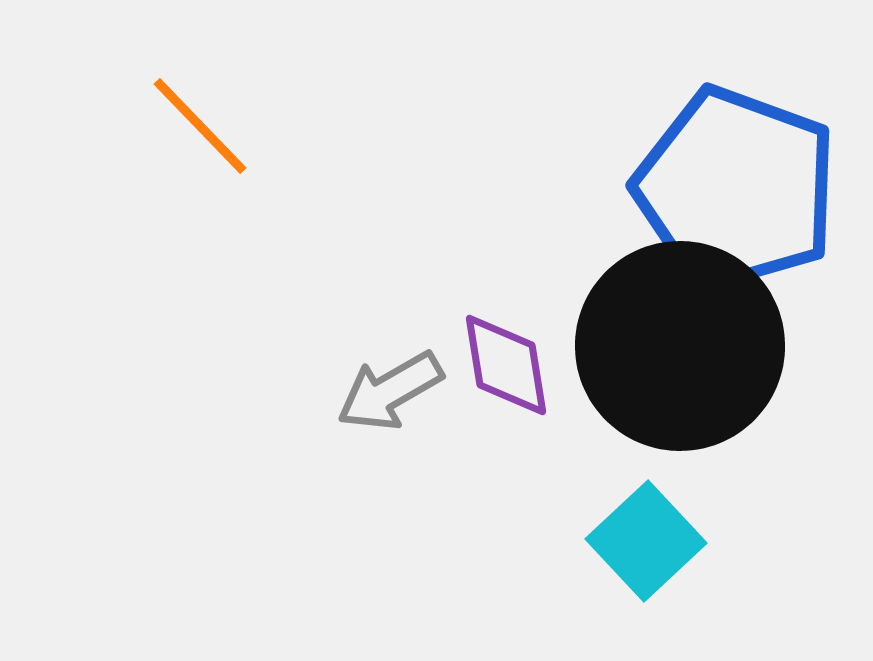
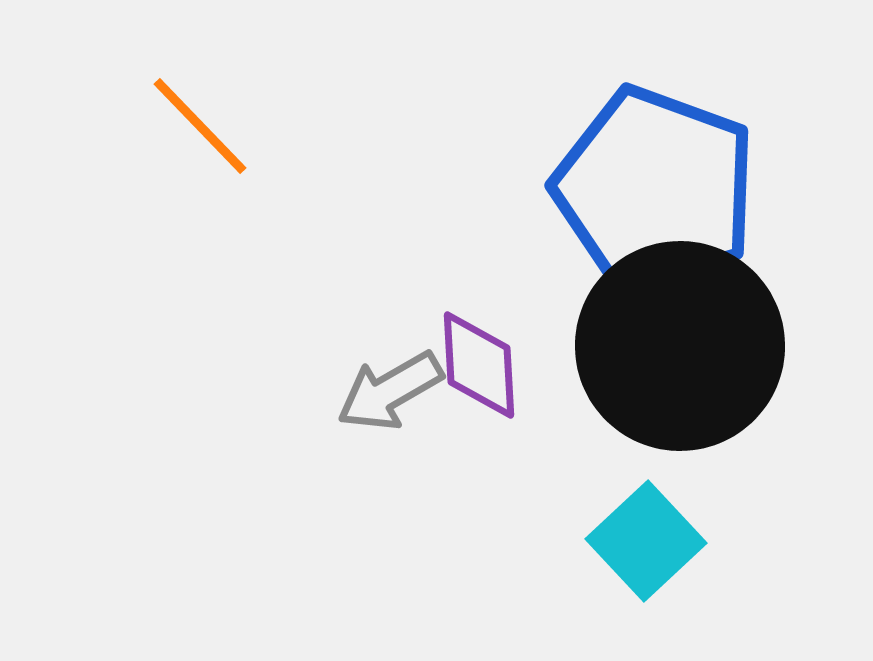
blue pentagon: moved 81 px left
purple diamond: moved 27 px left; rotated 6 degrees clockwise
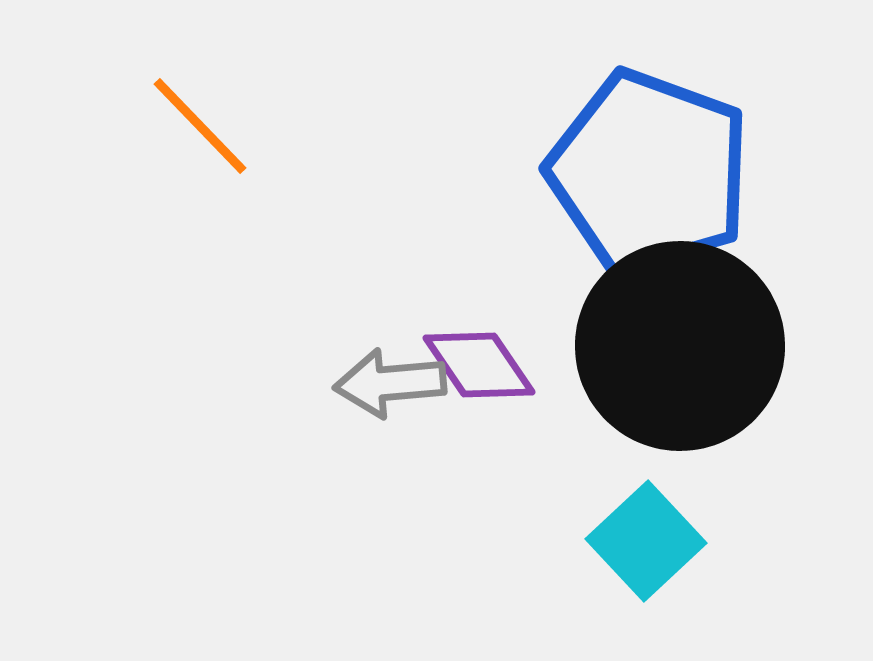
blue pentagon: moved 6 px left, 17 px up
purple diamond: rotated 31 degrees counterclockwise
gray arrow: moved 8 px up; rotated 25 degrees clockwise
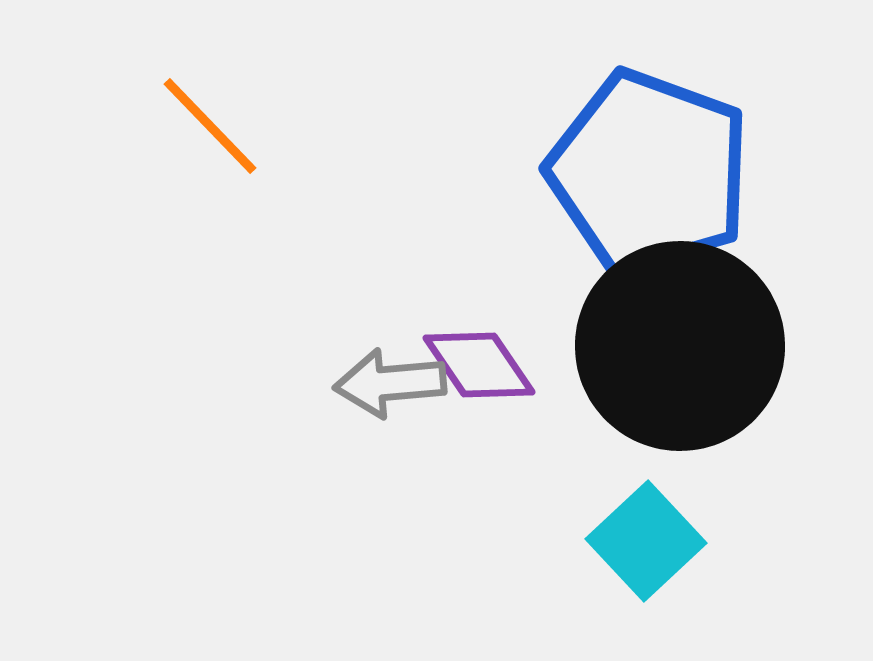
orange line: moved 10 px right
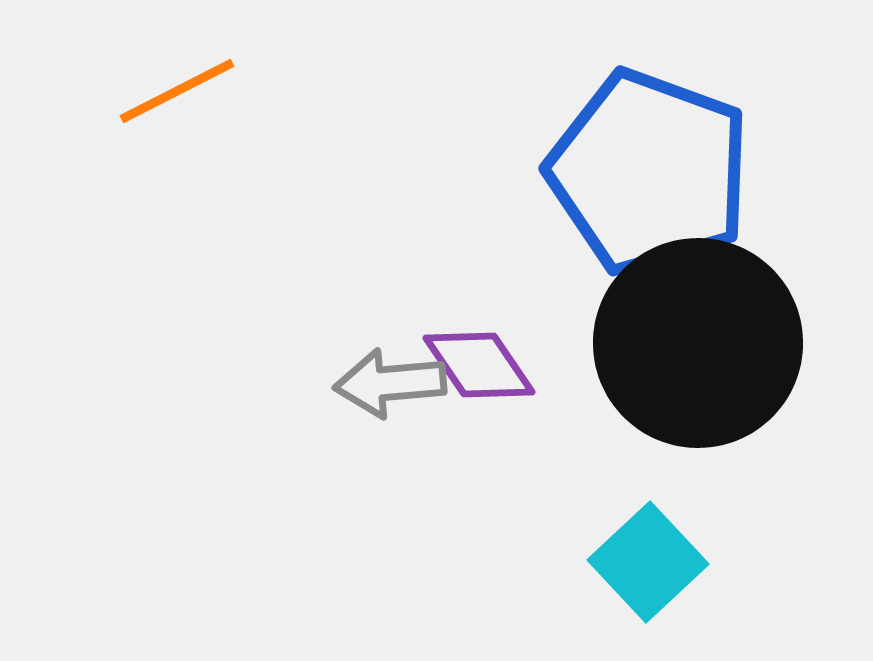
orange line: moved 33 px left, 35 px up; rotated 73 degrees counterclockwise
black circle: moved 18 px right, 3 px up
cyan square: moved 2 px right, 21 px down
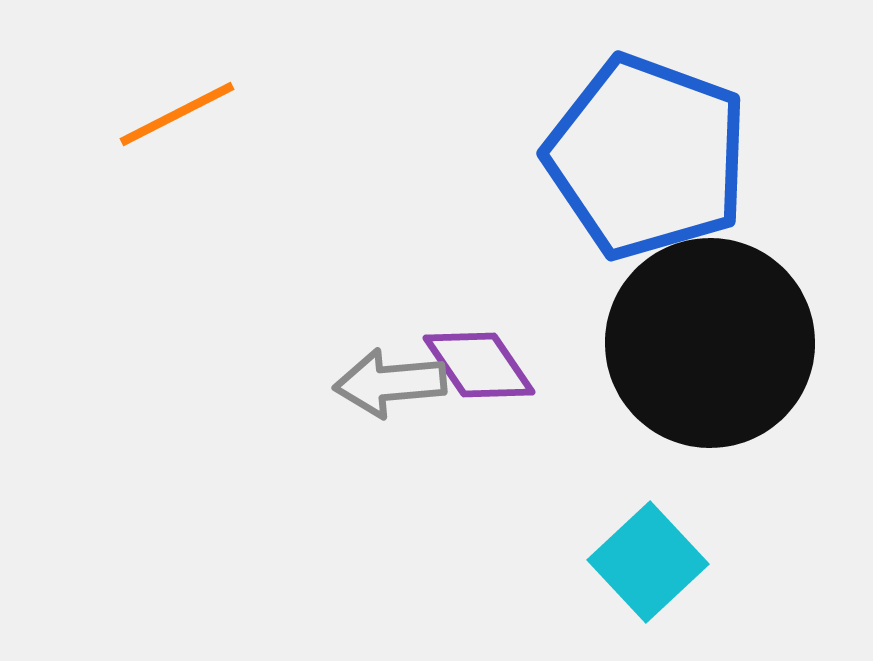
orange line: moved 23 px down
blue pentagon: moved 2 px left, 15 px up
black circle: moved 12 px right
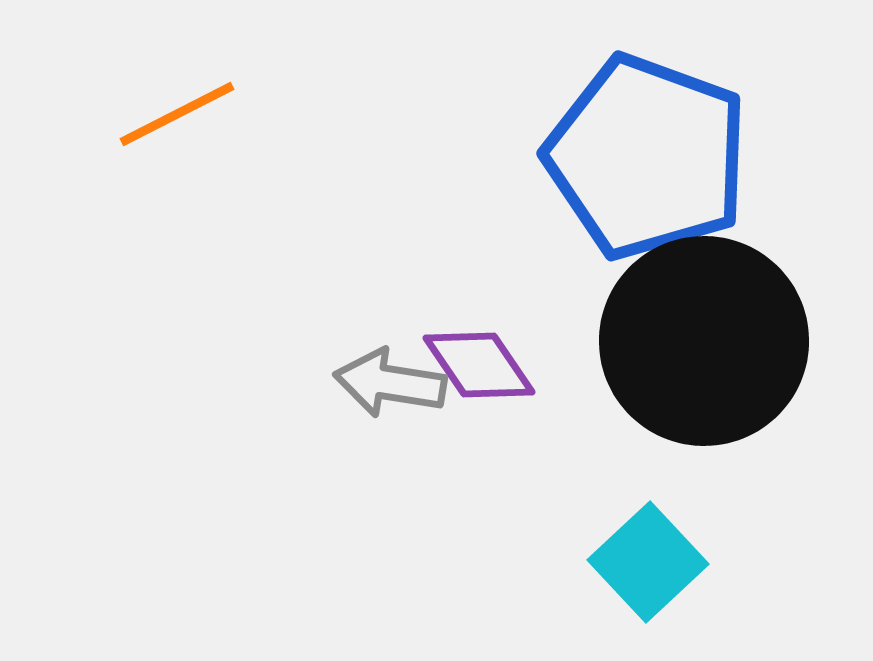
black circle: moved 6 px left, 2 px up
gray arrow: rotated 14 degrees clockwise
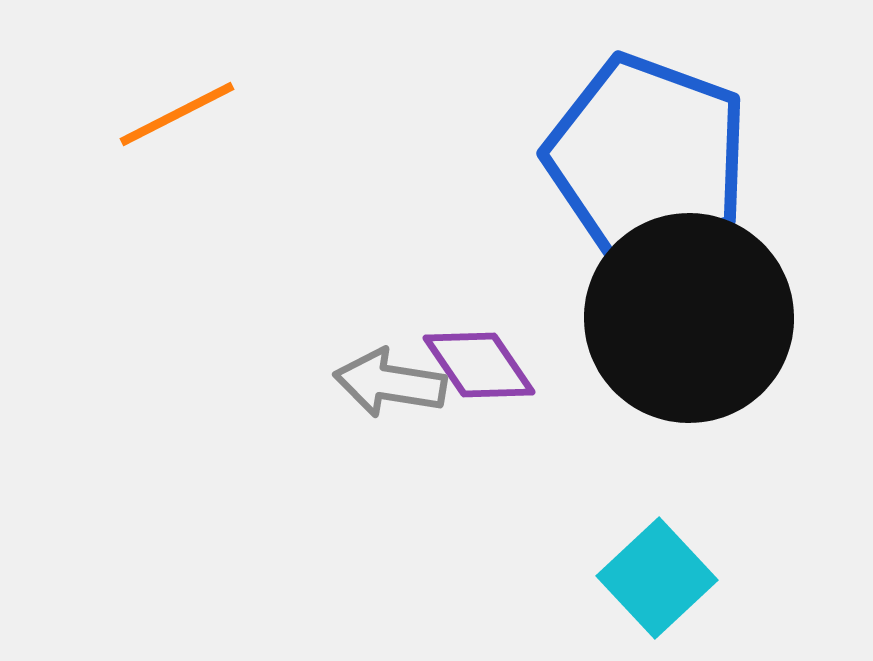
black circle: moved 15 px left, 23 px up
cyan square: moved 9 px right, 16 px down
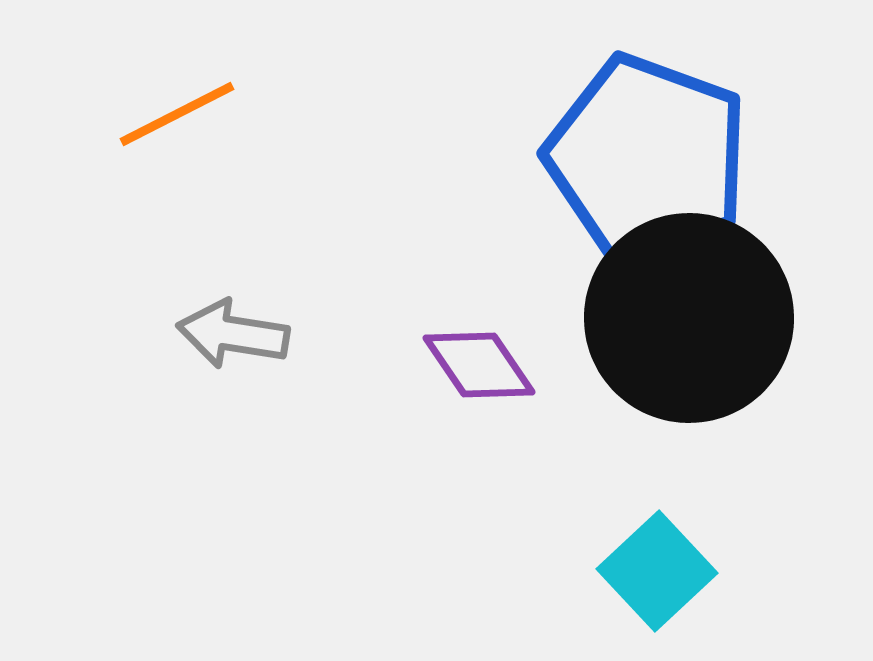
gray arrow: moved 157 px left, 49 px up
cyan square: moved 7 px up
